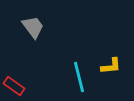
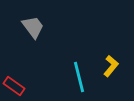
yellow L-shape: rotated 45 degrees counterclockwise
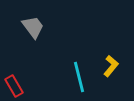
red rectangle: rotated 25 degrees clockwise
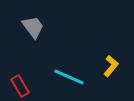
cyan line: moved 10 px left; rotated 52 degrees counterclockwise
red rectangle: moved 6 px right
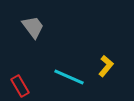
yellow L-shape: moved 5 px left
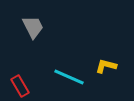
gray trapezoid: rotated 10 degrees clockwise
yellow L-shape: rotated 115 degrees counterclockwise
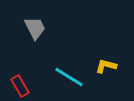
gray trapezoid: moved 2 px right, 1 px down
cyan line: rotated 8 degrees clockwise
